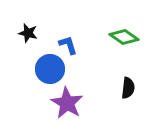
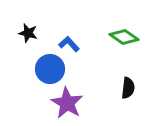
blue L-shape: moved 1 px right, 1 px up; rotated 25 degrees counterclockwise
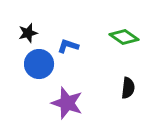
black star: rotated 30 degrees counterclockwise
blue L-shape: moved 1 px left, 2 px down; rotated 30 degrees counterclockwise
blue circle: moved 11 px left, 5 px up
purple star: rotated 12 degrees counterclockwise
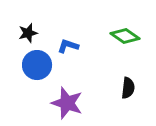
green diamond: moved 1 px right, 1 px up
blue circle: moved 2 px left, 1 px down
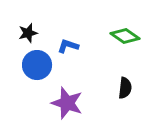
black semicircle: moved 3 px left
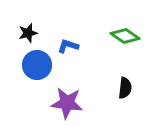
purple star: rotated 12 degrees counterclockwise
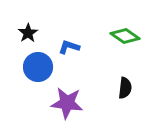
black star: rotated 18 degrees counterclockwise
blue L-shape: moved 1 px right, 1 px down
blue circle: moved 1 px right, 2 px down
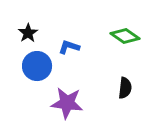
blue circle: moved 1 px left, 1 px up
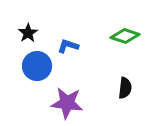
green diamond: rotated 16 degrees counterclockwise
blue L-shape: moved 1 px left, 1 px up
